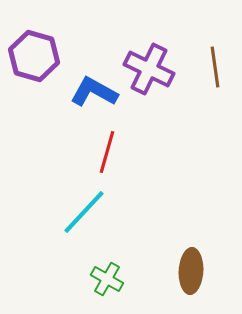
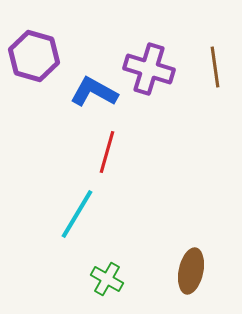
purple cross: rotated 9 degrees counterclockwise
cyan line: moved 7 px left, 2 px down; rotated 12 degrees counterclockwise
brown ellipse: rotated 9 degrees clockwise
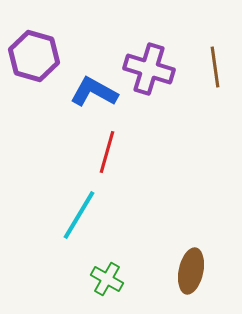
cyan line: moved 2 px right, 1 px down
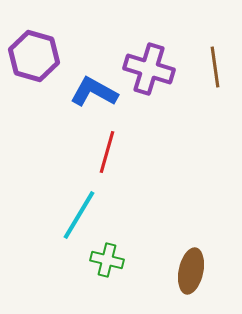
green cross: moved 19 px up; rotated 16 degrees counterclockwise
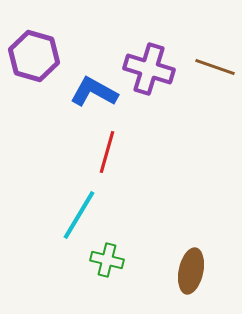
brown line: rotated 63 degrees counterclockwise
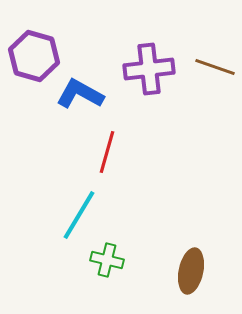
purple cross: rotated 24 degrees counterclockwise
blue L-shape: moved 14 px left, 2 px down
